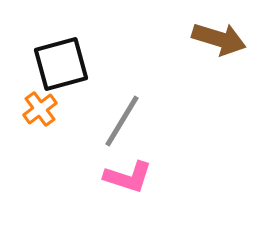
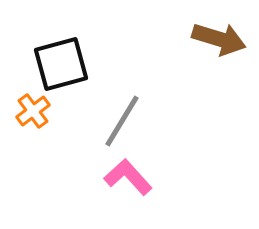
orange cross: moved 7 px left, 2 px down
pink L-shape: rotated 150 degrees counterclockwise
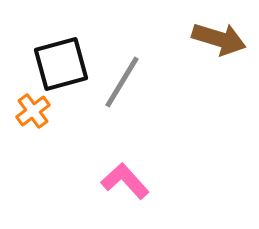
gray line: moved 39 px up
pink L-shape: moved 3 px left, 4 px down
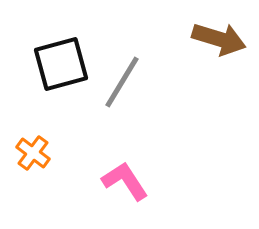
orange cross: moved 42 px down; rotated 16 degrees counterclockwise
pink L-shape: rotated 9 degrees clockwise
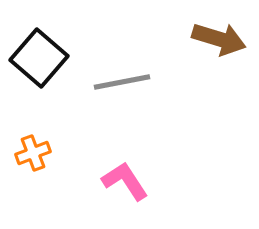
black square: moved 22 px left, 6 px up; rotated 34 degrees counterclockwise
gray line: rotated 48 degrees clockwise
orange cross: rotated 32 degrees clockwise
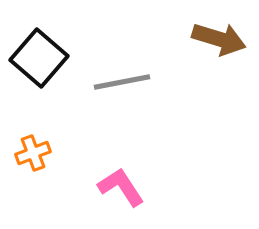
pink L-shape: moved 4 px left, 6 px down
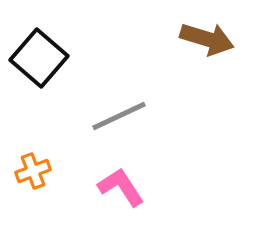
brown arrow: moved 12 px left
gray line: moved 3 px left, 34 px down; rotated 14 degrees counterclockwise
orange cross: moved 18 px down
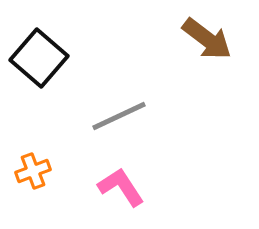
brown arrow: rotated 20 degrees clockwise
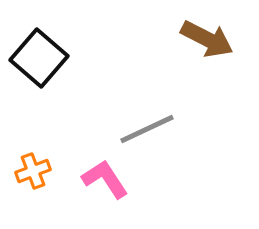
brown arrow: rotated 10 degrees counterclockwise
gray line: moved 28 px right, 13 px down
pink L-shape: moved 16 px left, 8 px up
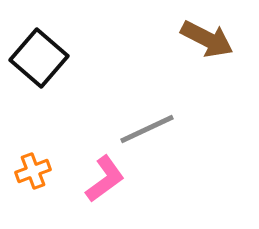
pink L-shape: rotated 87 degrees clockwise
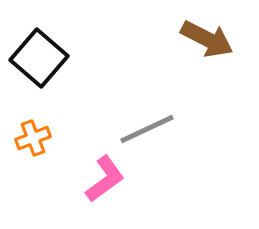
orange cross: moved 33 px up
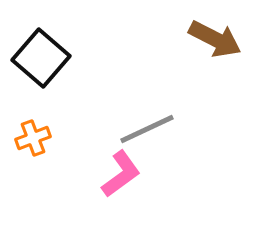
brown arrow: moved 8 px right
black square: moved 2 px right
pink L-shape: moved 16 px right, 5 px up
